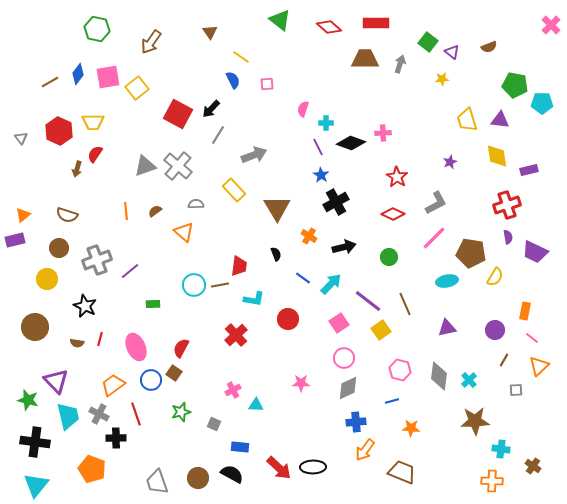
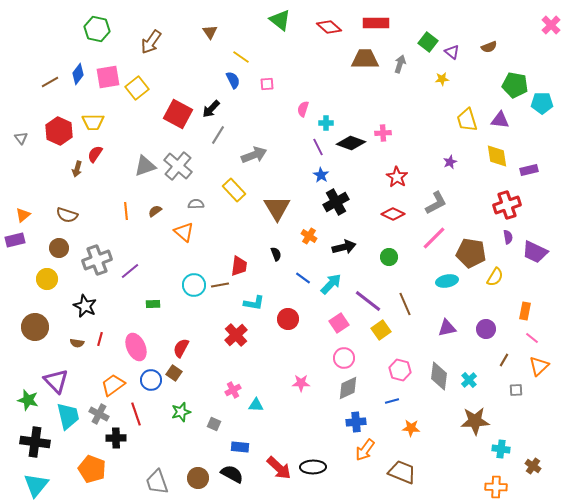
cyan L-shape at (254, 299): moved 4 px down
purple circle at (495, 330): moved 9 px left, 1 px up
orange cross at (492, 481): moved 4 px right, 6 px down
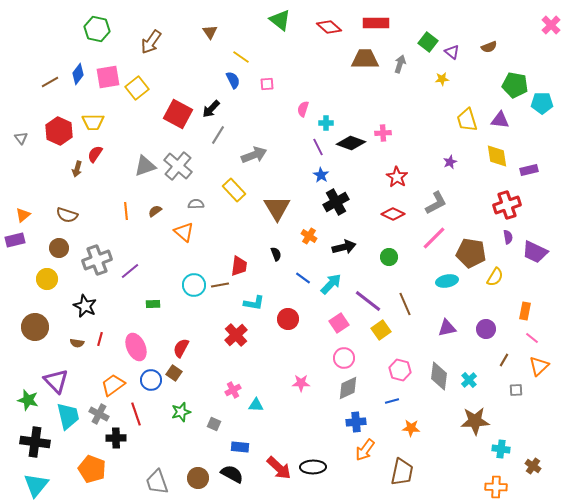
brown trapezoid at (402, 472): rotated 80 degrees clockwise
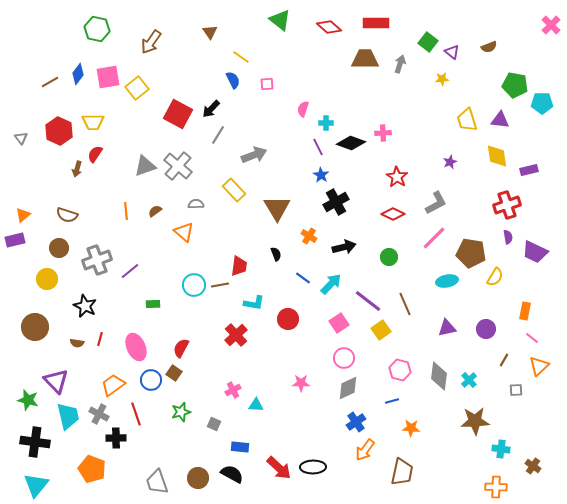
blue cross at (356, 422): rotated 30 degrees counterclockwise
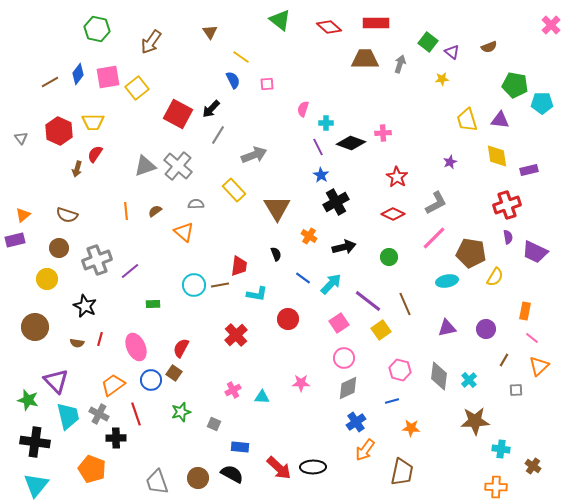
cyan L-shape at (254, 303): moved 3 px right, 9 px up
cyan triangle at (256, 405): moved 6 px right, 8 px up
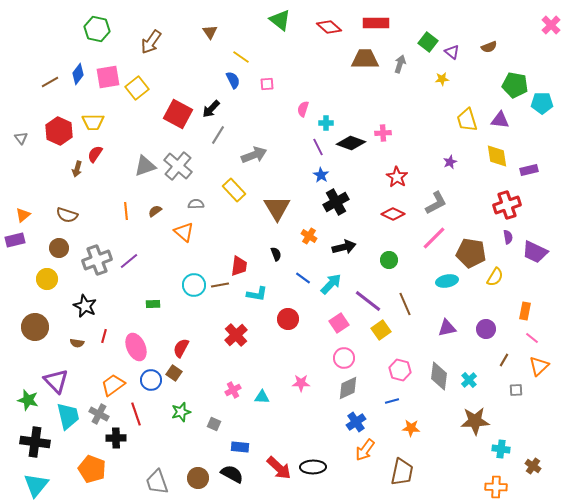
green circle at (389, 257): moved 3 px down
purple line at (130, 271): moved 1 px left, 10 px up
red line at (100, 339): moved 4 px right, 3 px up
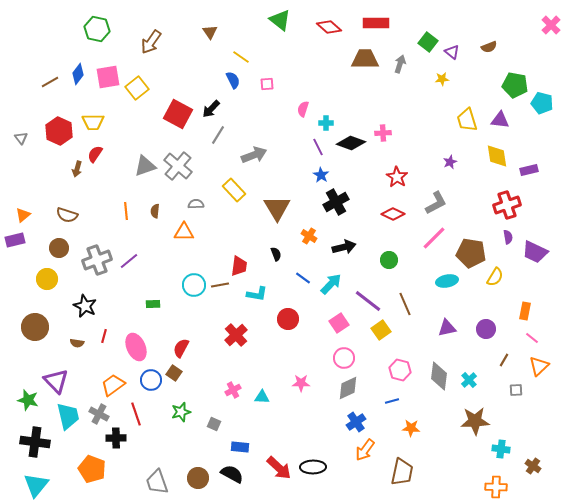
cyan pentagon at (542, 103): rotated 15 degrees clockwise
brown semicircle at (155, 211): rotated 48 degrees counterclockwise
orange triangle at (184, 232): rotated 40 degrees counterclockwise
